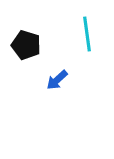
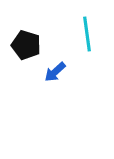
blue arrow: moved 2 px left, 8 px up
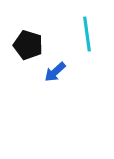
black pentagon: moved 2 px right
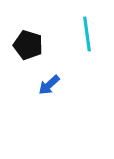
blue arrow: moved 6 px left, 13 px down
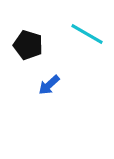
cyan line: rotated 52 degrees counterclockwise
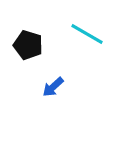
blue arrow: moved 4 px right, 2 px down
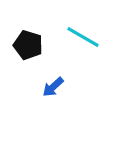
cyan line: moved 4 px left, 3 px down
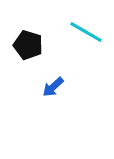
cyan line: moved 3 px right, 5 px up
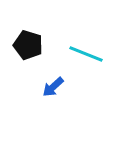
cyan line: moved 22 px down; rotated 8 degrees counterclockwise
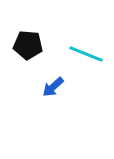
black pentagon: rotated 12 degrees counterclockwise
